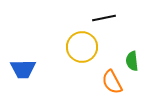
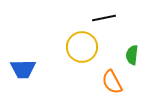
green semicircle: moved 6 px up; rotated 12 degrees clockwise
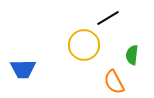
black line: moved 4 px right; rotated 20 degrees counterclockwise
yellow circle: moved 2 px right, 2 px up
orange semicircle: moved 2 px right
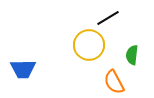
yellow circle: moved 5 px right
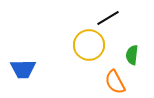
orange semicircle: moved 1 px right
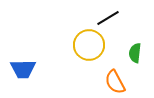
green semicircle: moved 3 px right, 2 px up
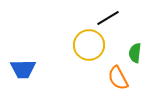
orange semicircle: moved 3 px right, 4 px up
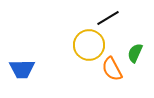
green semicircle: rotated 18 degrees clockwise
blue trapezoid: moved 1 px left
orange semicircle: moved 6 px left, 9 px up
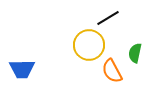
green semicircle: rotated 12 degrees counterclockwise
orange semicircle: moved 2 px down
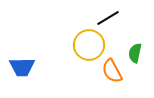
blue trapezoid: moved 2 px up
